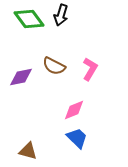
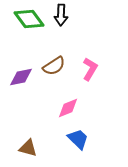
black arrow: rotated 15 degrees counterclockwise
brown semicircle: rotated 60 degrees counterclockwise
pink diamond: moved 6 px left, 2 px up
blue trapezoid: moved 1 px right, 1 px down
brown triangle: moved 3 px up
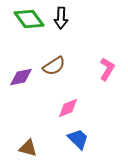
black arrow: moved 3 px down
pink L-shape: moved 17 px right
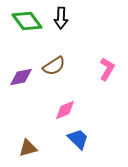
green diamond: moved 2 px left, 2 px down
pink diamond: moved 3 px left, 2 px down
brown triangle: rotated 30 degrees counterclockwise
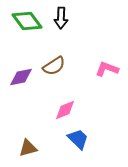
pink L-shape: rotated 100 degrees counterclockwise
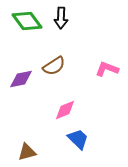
purple diamond: moved 2 px down
brown triangle: moved 1 px left, 4 px down
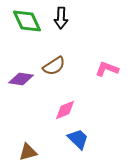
green diamond: rotated 12 degrees clockwise
purple diamond: rotated 20 degrees clockwise
brown triangle: moved 1 px right
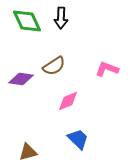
pink diamond: moved 3 px right, 9 px up
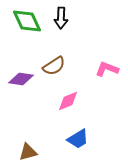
blue trapezoid: rotated 105 degrees clockwise
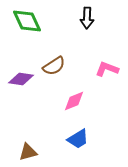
black arrow: moved 26 px right
pink diamond: moved 6 px right
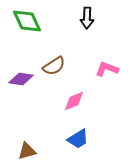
brown triangle: moved 1 px left, 1 px up
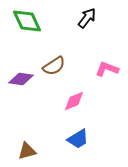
black arrow: rotated 145 degrees counterclockwise
